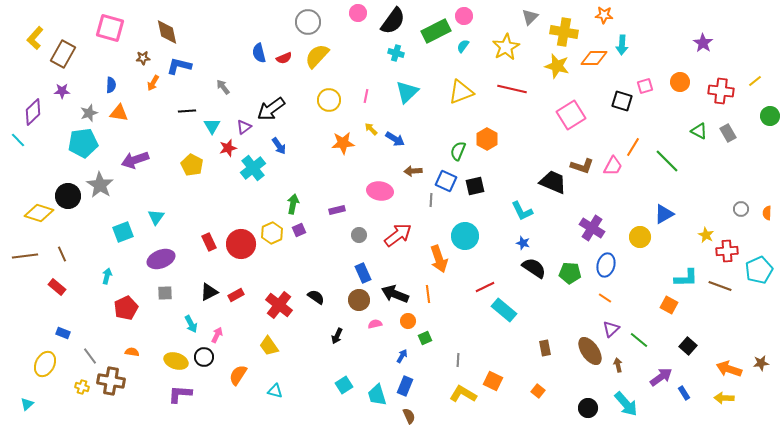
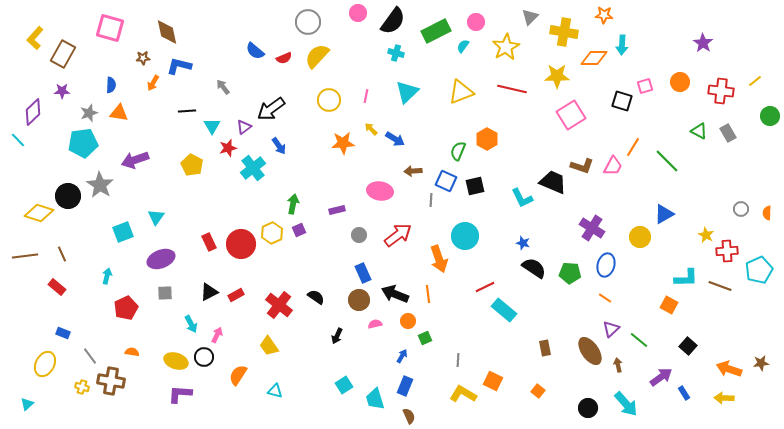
pink circle at (464, 16): moved 12 px right, 6 px down
blue semicircle at (259, 53): moved 4 px left, 2 px up; rotated 36 degrees counterclockwise
yellow star at (557, 66): moved 10 px down; rotated 15 degrees counterclockwise
cyan L-shape at (522, 211): moved 13 px up
cyan trapezoid at (377, 395): moved 2 px left, 4 px down
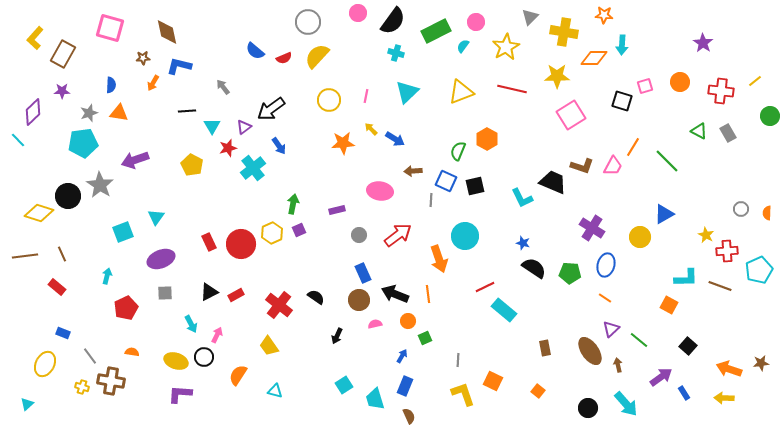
yellow L-shape at (463, 394): rotated 40 degrees clockwise
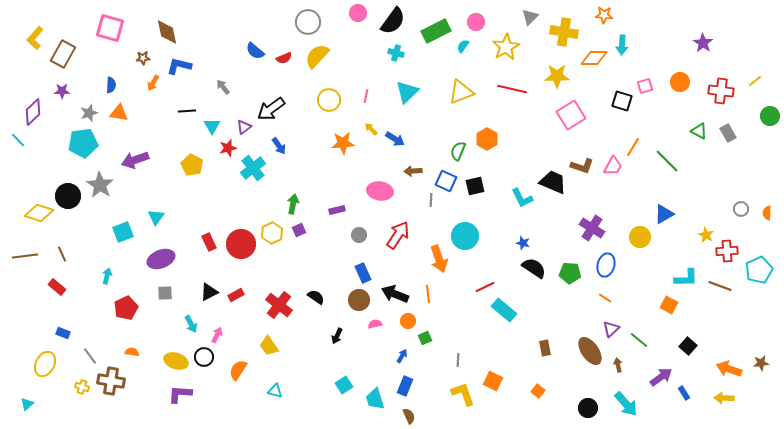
red arrow at (398, 235): rotated 20 degrees counterclockwise
orange semicircle at (238, 375): moved 5 px up
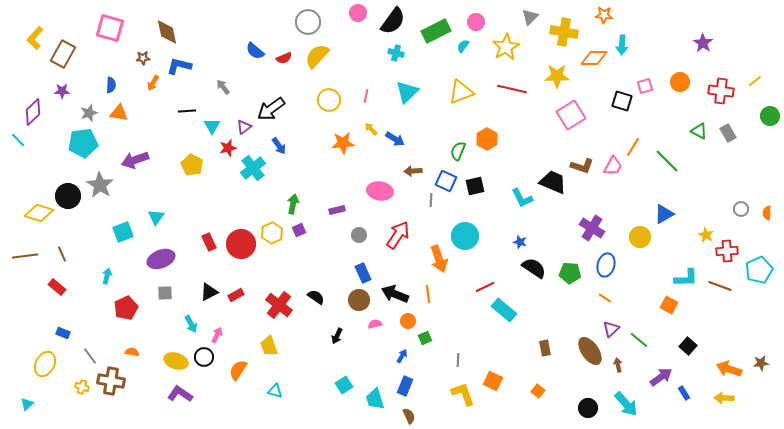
blue star at (523, 243): moved 3 px left, 1 px up
yellow trapezoid at (269, 346): rotated 15 degrees clockwise
purple L-shape at (180, 394): rotated 30 degrees clockwise
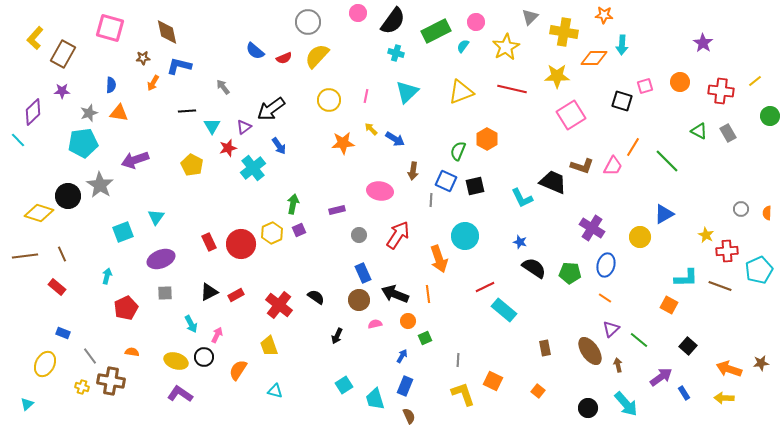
brown arrow at (413, 171): rotated 78 degrees counterclockwise
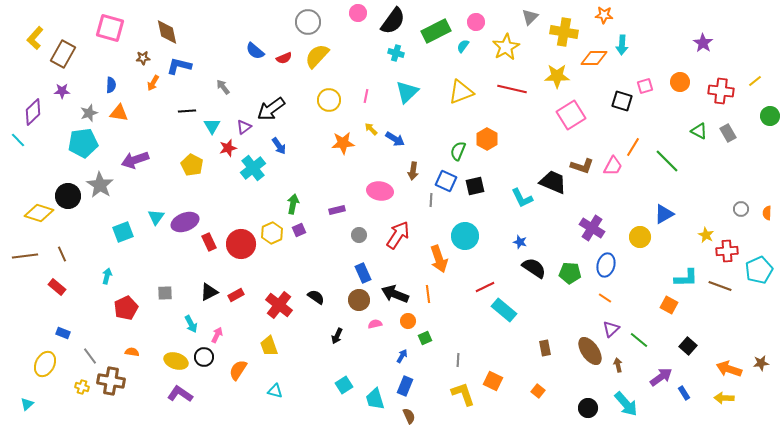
purple ellipse at (161, 259): moved 24 px right, 37 px up
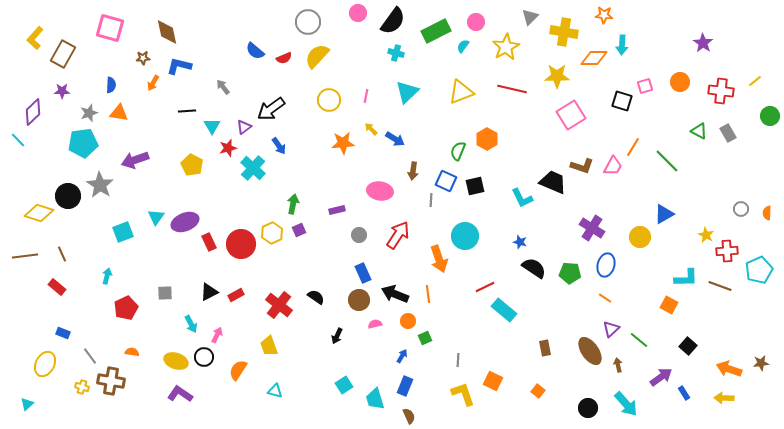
cyan cross at (253, 168): rotated 10 degrees counterclockwise
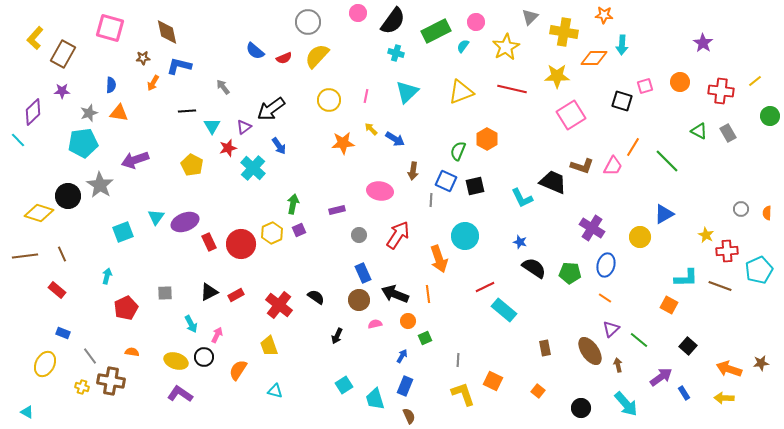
red rectangle at (57, 287): moved 3 px down
cyan triangle at (27, 404): moved 8 px down; rotated 48 degrees counterclockwise
black circle at (588, 408): moved 7 px left
